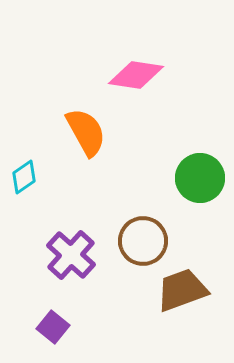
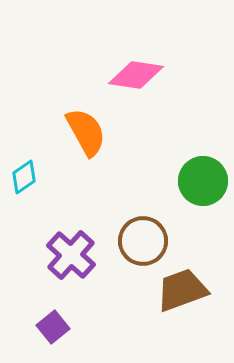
green circle: moved 3 px right, 3 px down
purple square: rotated 12 degrees clockwise
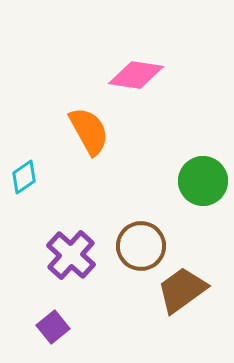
orange semicircle: moved 3 px right, 1 px up
brown circle: moved 2 px left, 5 px down
brown trapezoid: rotated 16 degrees counterclockwise
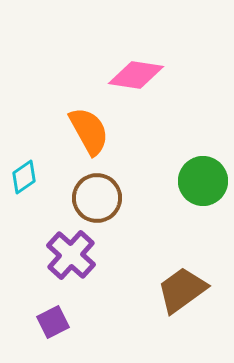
brown circle: moved 44 px left, 48 px up
purple square: moved 5 px up; rotated 12 degrees clockwise
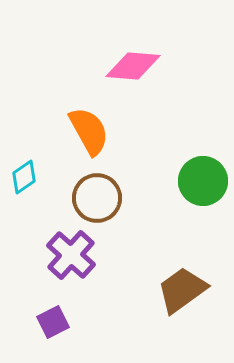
pink diamond: moved 3 px left, 9 px up; rotated 4 degrees counterclockwise
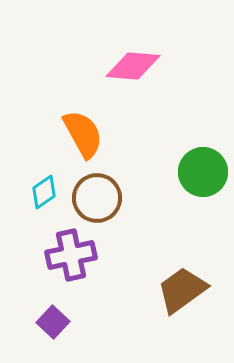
orange semicircle: moved 6 px left, 3 px down
cyan diamond: moved 20 px right, 15 px down
green circle: moved 9 px up
purple cross: rotated 36 degrees clockwise
purple square: rotated 20 degrees counterclockwise
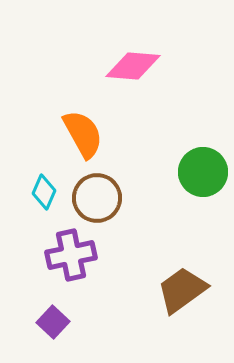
cyan diamond: rotated 32 degrees counterclockwise
